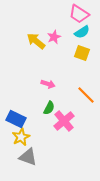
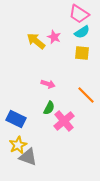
pink star: rotated 24 degrees counterclockwise
yellow square: rotated 14 degrees counterclockwise
yellow star: moved 3 px left, 8 px down
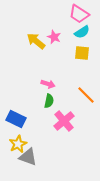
green semicircle: moved 7 px up; rotated 16 degrees counterclockwise
yellow star: moved 1 px up
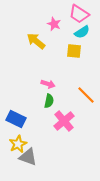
pink star: moved 13 px up
yellow square: moved 8 px left, 2 px up
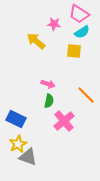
pink star: rotated 16 degrees counterclockwise
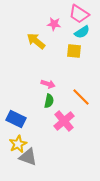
orange line: moved 5 px left, 2 px down
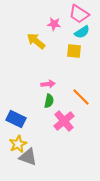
pink arrow: rotated 24 degrees counterclockwise
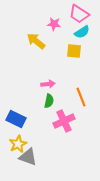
orange line: rotated 24 degrees clockwise
pink cross: rotated 15 degrees clockwise
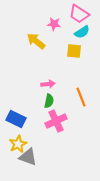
pink cross: moved 8 px left
